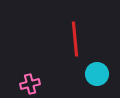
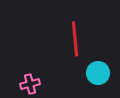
cyan circle: moved 1 px right, 1 px up
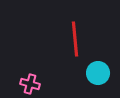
pink cross: rotated 30 degrees clockwise
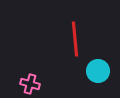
cyan circle: moved 2 px up
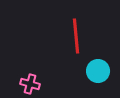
red line: moved 1 px right, 3 px up
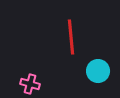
red line: moved 5 px left, 1 px down
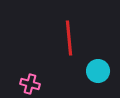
red line: moved 2 px left, 1 px down
